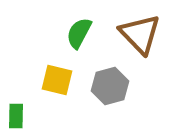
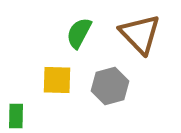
yellow square: rotated 12 degrees counterclockwise
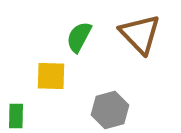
green semicircle: moved 4 px down
yellow square: moved 6 px left, 4 px up
gray hexagon: moved 24 px down
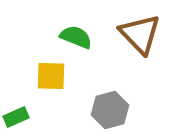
green semicircle: moved 3 px left; rotated 84 degrees clockwise
green rectangle: moved 1 px down; rotated 65 degrees clockwise
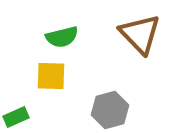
green semicircle: moved 14 px left; rotated 144 degrees clockwise
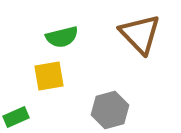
yellow square: moved 2 px left; rotated 12 degrees counterclockwise
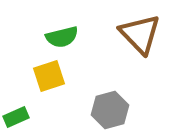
yellow square: rotated 8 degrees counterclockwise
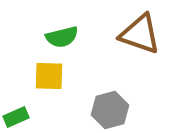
brown triangle: rotated 27 degrees counterclockwise
yellow square: rotated 20 degrees clockwise
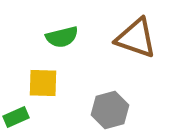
brown triangle: moved 4 px left, 4 px down
yellow square: moved 6 px left, 7 px down
